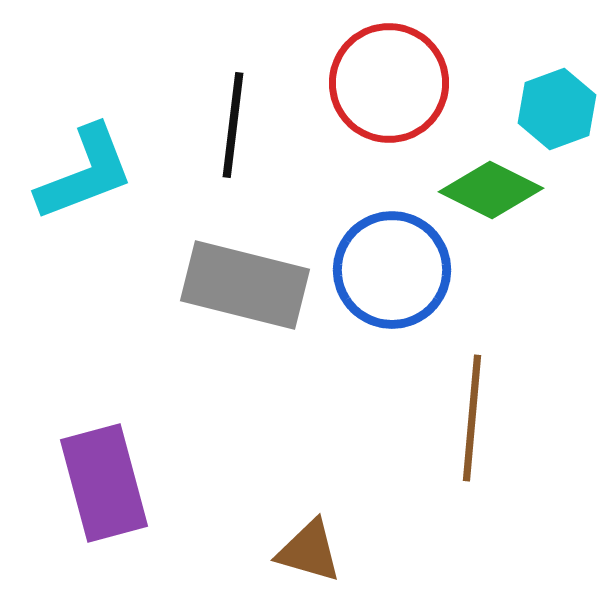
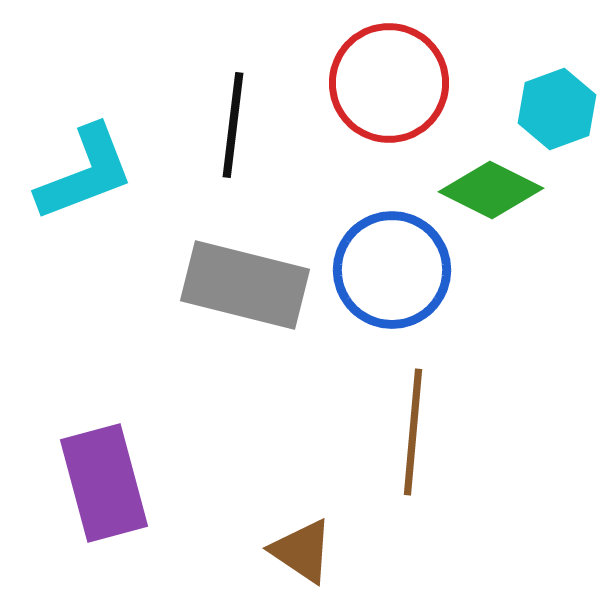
brown line: moved 59 px left, 14 px down
brown triangle: moved 7 px left; rotated 18 degrees clockwise
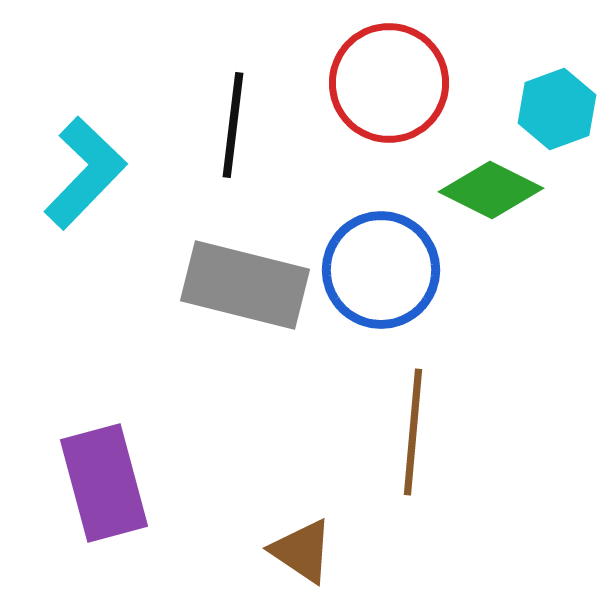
cyan L-shape: rotated 25 degrees counterclockwise
blue circle: moved 11 px left
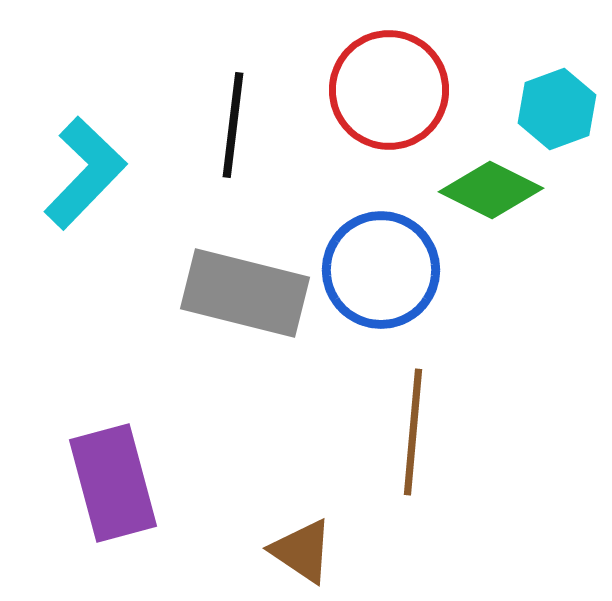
red circle: moved 7 px down
gray rectangle: moved 8 px down
purple rectangle: moved 9 px right
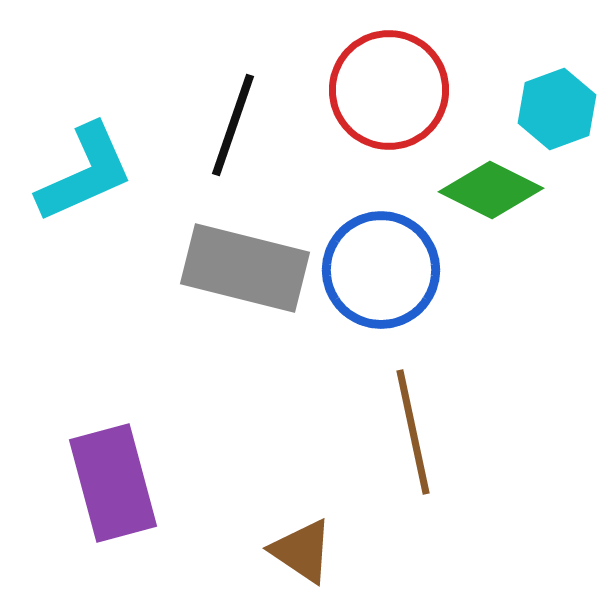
black line: rotated 12 degrees clockwise
cyan L-shape: rotated 22 degrees clockwise
gray rectangle: moved 25 px up
brown line: rotated 17 degrees counterclockwise
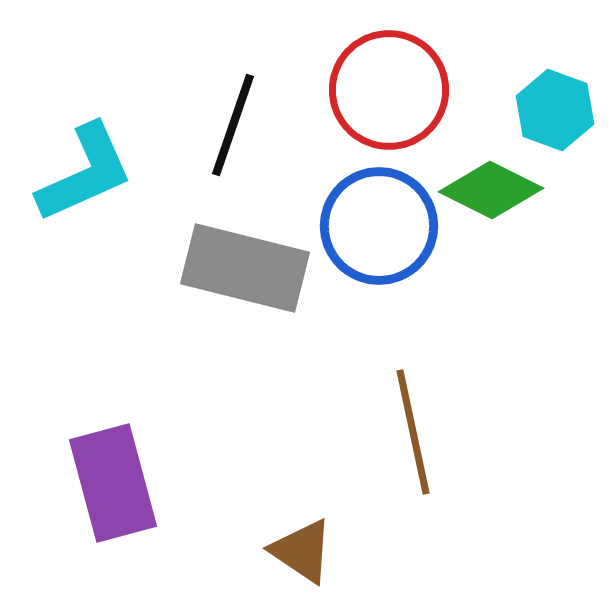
cyan hexagon: moved 2 px left, 1 px down; rotated 20 degrees counterclockwise
blue circle: moved 2 px left, 44 px up
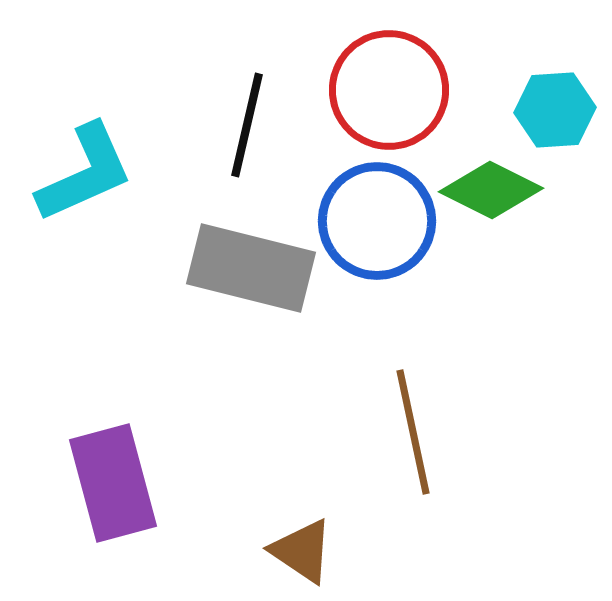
cyan hexagon: rotated 24 degrees counterclockwise
black line: moved 14 px right; rotated 6 degrees counterclockwise
blue circle: moved 2 px left, 5 px up
gray rectangle: moved 6 px right
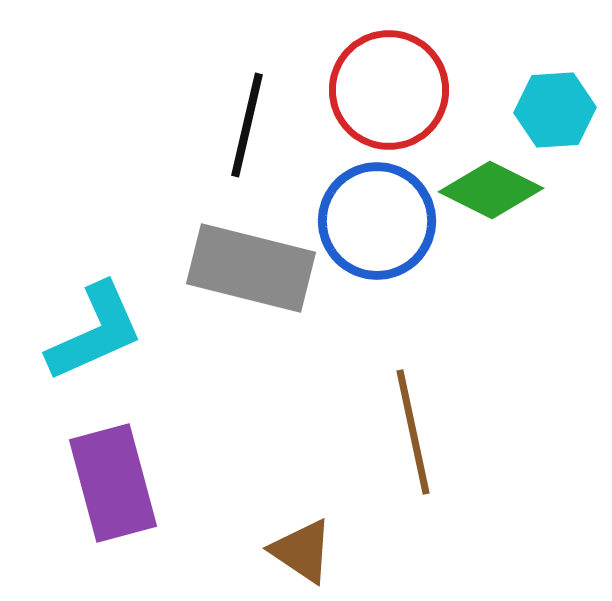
cyan L-shape: moved 10 px right, 159 px down
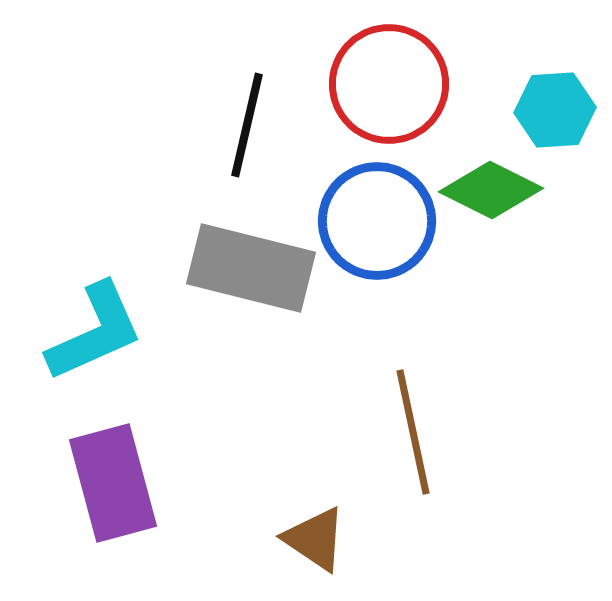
red circle: moved 6 px up
brown triangle: moved 13 px right, 12 px up
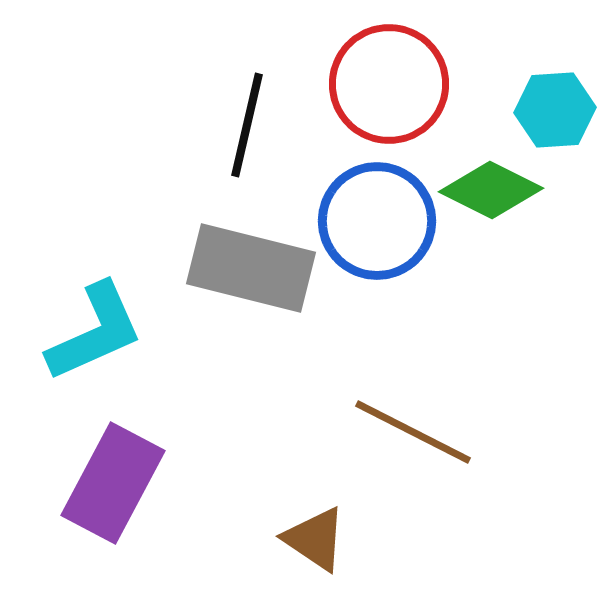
brown line: rotated 51 degrees counterclockwise
purple rectangle: rotated 43 degrees clockwise
